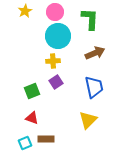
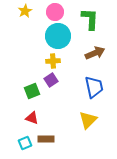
purple square: moved 5 px left, 2 px up
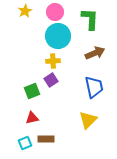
red triangle: rotated 32 degrees counterclockwise
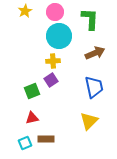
cyan circle: moved 1 px right
yellow triangle: moved 1 px right, 1 px down
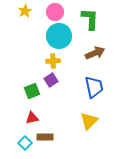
brown rectangle: moved 1 px left, 2 px up
cyan square: rotated 24 degrees counterclockwise
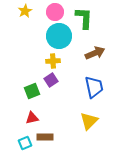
green L-shape: moved 6 px left, 1 px up
cyan square: rotated 24 degrees clockwise
